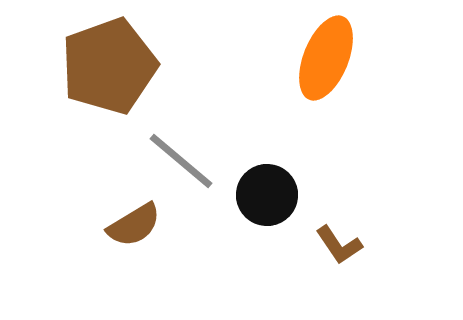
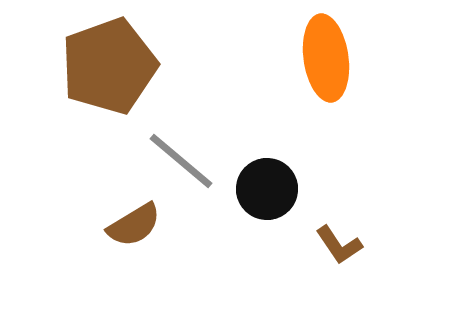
orange ellipse: rotated 30 degrees counterclockwise
black circle: moved 6 px up
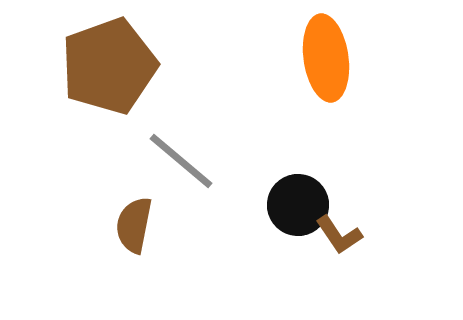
black circle: moved 31 px right, 16 px down
brown semicircle: rotated 132 degrees clockwise
brown L-shape: moved 10 px up
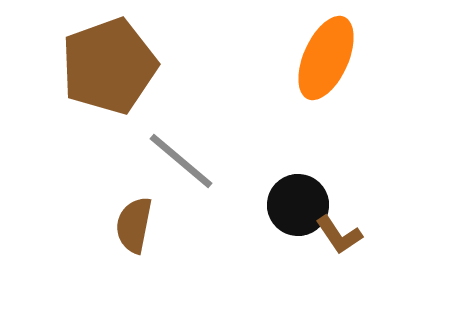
orange ellipse: rotated 32 degrees clockwise
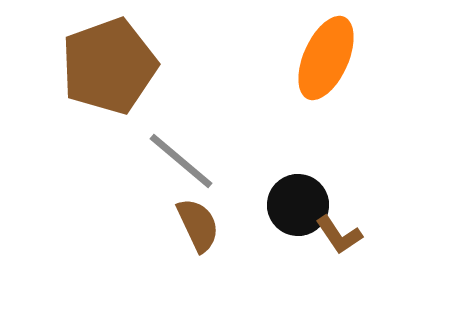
brown semicircle: moved 64 px right; rotated 144 degrees clockwise
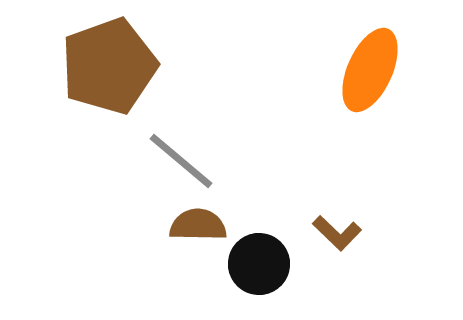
orange ellipse: moved 44 px right, 12 px down
black circle: moved 39 px left, 59 px down
brown semicircle: rotated 64 degrees counterclockwise
brown L-shape: moved 2 px left, 2 px up; rotated 12 degrees counterclockwise
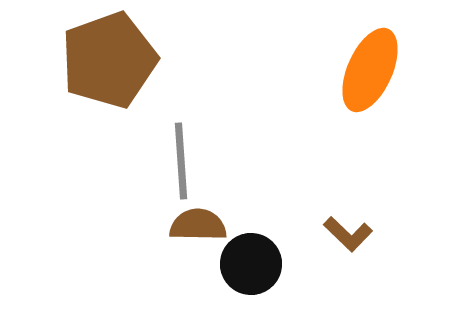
brown pentagon: moved 6 px up
gray line: rotated 46 degrees clockwise
brown L-shape: moved 11 px right, 1 px down
black circle: moved 8 px left
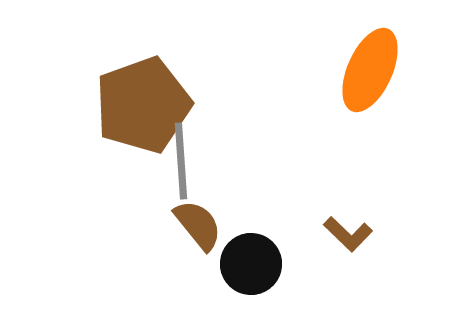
brown pentagon: moved 34 px right, 45 px down
brown semicircle: rotated 50 degrees clockwise
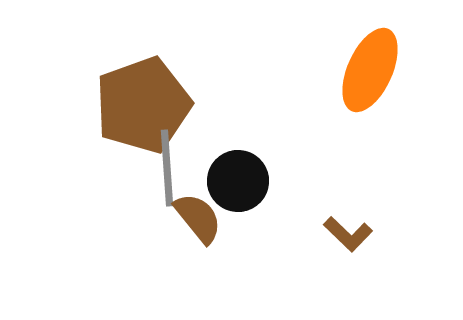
gray line: moved 14 px left, 7 px down
brown semicircle: moved 7 px up
black circle: moved 13 px left, 83 px up
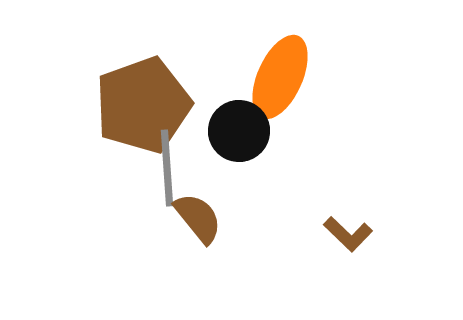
orange ellipse: moved 90 px left, 7 px down
black circle: moved 1 px right, 50 px up
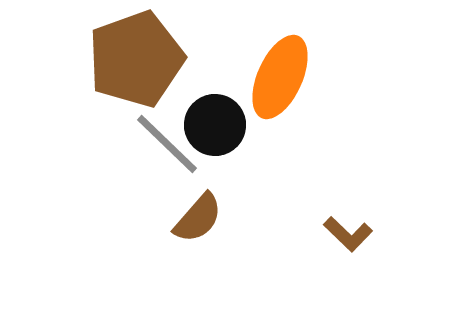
brown pentagon: moved 7 px left, 46 px up
black circle: moved 24 px left, 6 px up
gray line: moved 24 px up; rotated 42 degrees counterclockwise
brown semicircle: rotated 80 degrees clockwise
